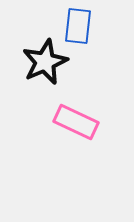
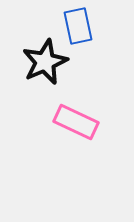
blue rectangle: rotated 18 degrees counterclockwise
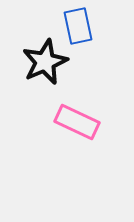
pink rectangle: moved 1 px right
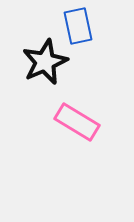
pink rectangle: rotated 6 degrees clockwise
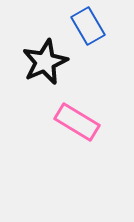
blue rectangle: moved 10 px right; rotated 18 degrees counterclockwise
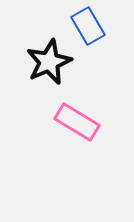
black star: moved 4 px right
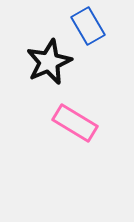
pink rectangle: moved 2 px left, 1 px down
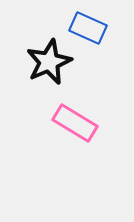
blue rectangle: moved 2 px down; rotated 36 degrees counterclockwise
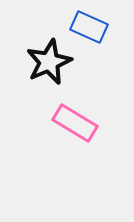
blue rectangle: moved 1 px right, 1 px up
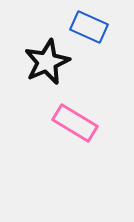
black star: moved 2 px left
